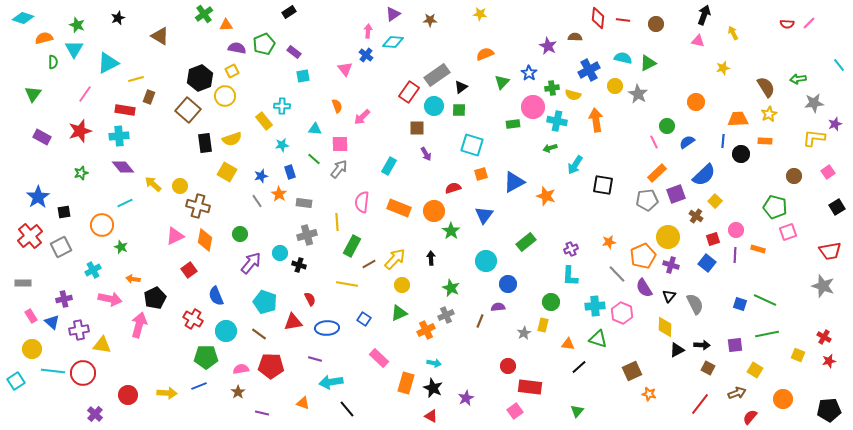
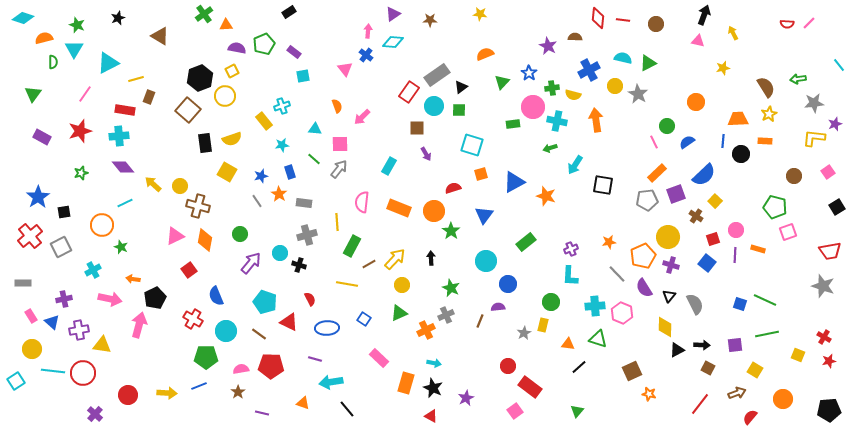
cyan cross at (282, 106): rotated 21 degrees counterclockwise
red triangle at (293, 322): moved 4 px left; rotated 36 degrees clockwise
red rectangle at (530, 387): rotated 30 degrees clockwise
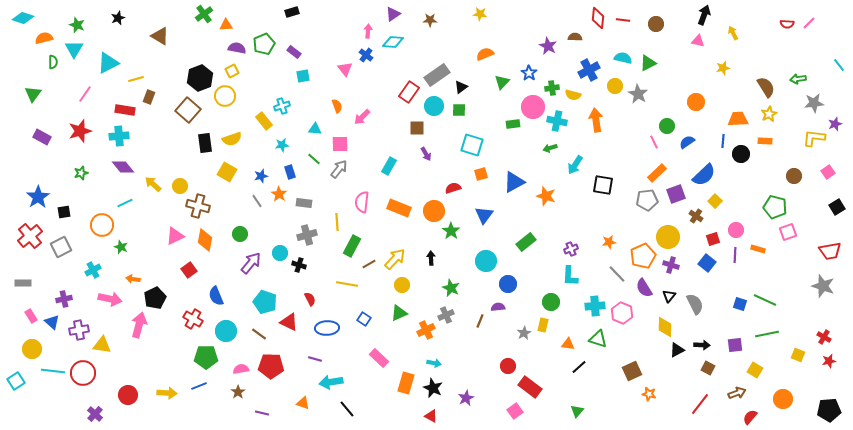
black rectangle at (289, 12): moved 3 px right; rotated 16 degrees clockwise
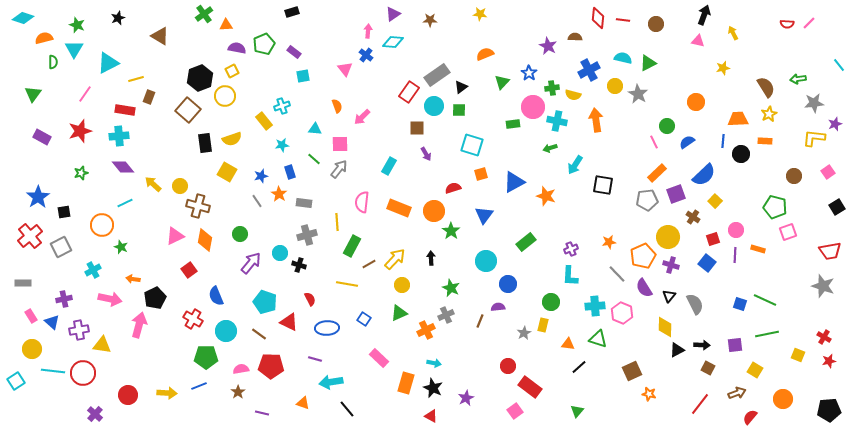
brown cross at (696, 216): moved 3 px left, 1 px down
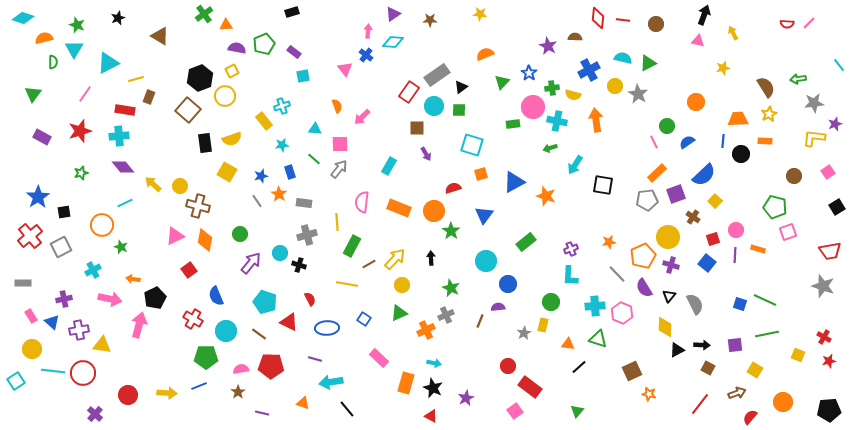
orange circle at (783, 399): moved 3 px down
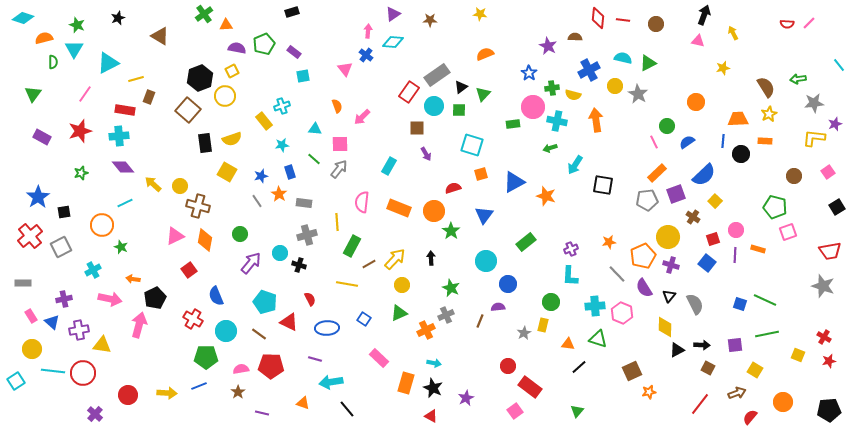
green triangle at (502, 82): moved 19 px left, 12 px down
orange star at (649, 394): moved 2 px up; rotated 24 degrees counterclockwise
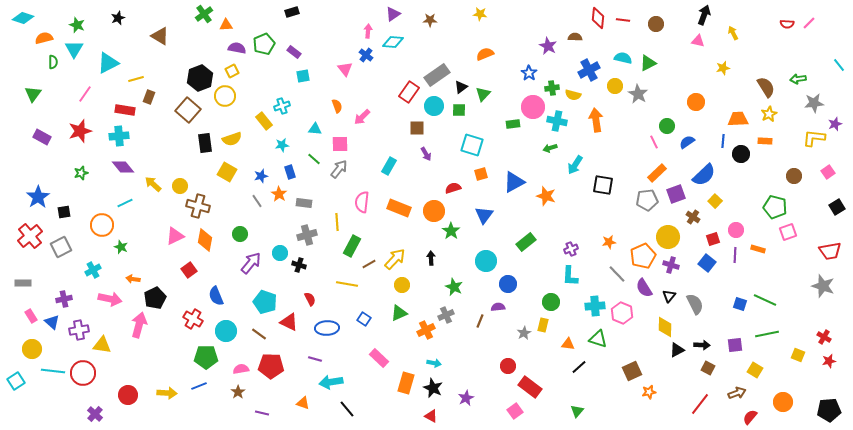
green star at (451, 288): moved 3 px right, 1 px up
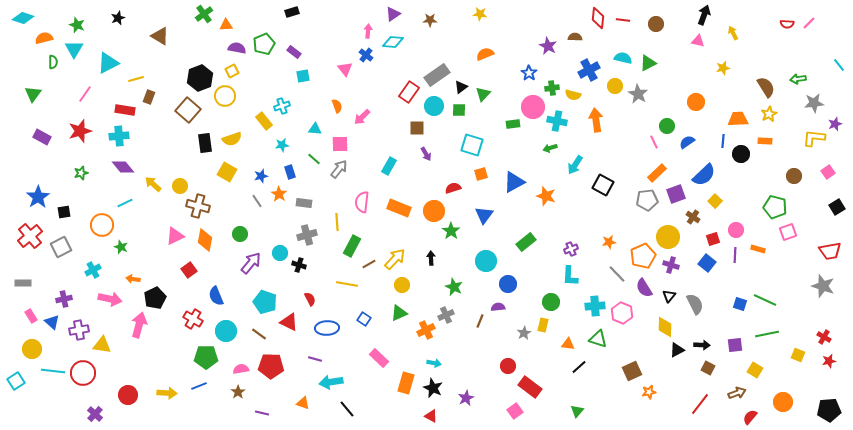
black square at (603, 185): rotated 20 degrees clockwise
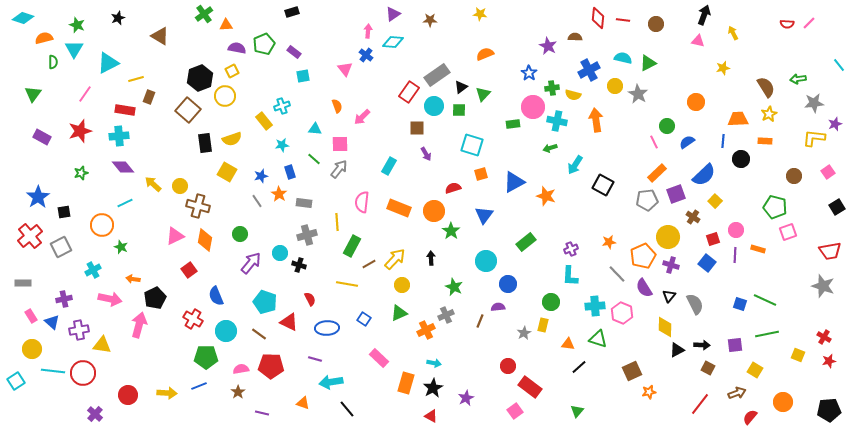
black circle at (741, 154): moved 5 px down
black star at (433, 388): rotated 18 degrees clockwise
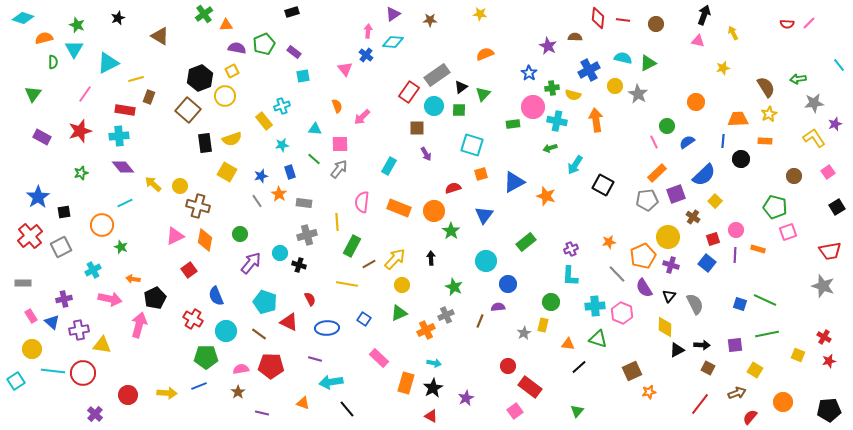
yellow L-shape at (814, 138): rotated 50 degrees clockwise
